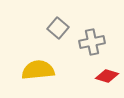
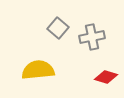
gray cross: moved 5 px up
red diamond: moved 1 px left, 1 px down
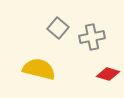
yellow semicircle: moved 1 px right, 1 px up; rotated 20 degrees clockwise
red diamond: moved 2 px right, 3 px up
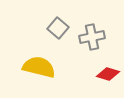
yellow semicircle: moved 2 px up
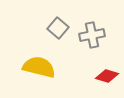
gray cross: moved 2 px up
red diamond: moved 1 px left, 2 px down
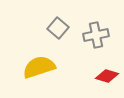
gray cross: moved 4 px right
yellow semicircle: rotated 32 degrees counterclockwise
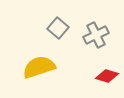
gray cross: rotated 15 degrees counterclockwise
